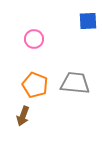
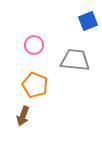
blue square: rotated 18 degrees counterclockwise
pink circle: moved 6 px down
gray trapezoid: moved 23 px up
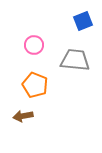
blue square: moved 5 px left
brown arrow: rotated 60 degrees clockwise
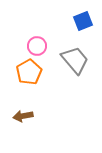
pink circle: moved 3 px right, 1 px down
gray trapezoid: rotated 44 degrees clockwise
orange pentagon: moved 6 px left, 13 px up; rotated 20 degrees clockwise
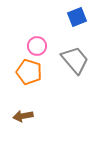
blue square: moved 6 px left, 4 px up
orange pentagon: rotated 25 degrees counterclockwise
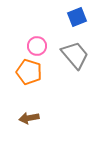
gray trapezoid: moved 5 px up
brown arrow: moved 6 px right, 2 px down
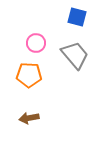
blue square: rotated 36 degrees clockwise
pink circle: moved 1 px left, 3 px up
orange pentagon: moved 3 px down; rotated 15 degrees counterclockwise
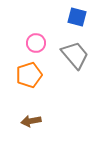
orange pentagon: rotated 20 degrees counterclockwise
brown arrow: moved 2 px right, 3 px down
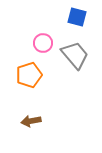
pink circle: moved 7 px right
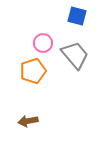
blue square: moved 1 px up
orange pentagon: moved 4 px right, 4 px up
brown arrow: moved 3 px left
